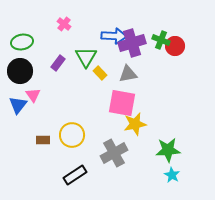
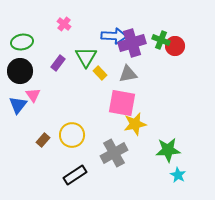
brown rectangle: rotated 48 degrees counterclockwise
cyan star: moved 6 px right
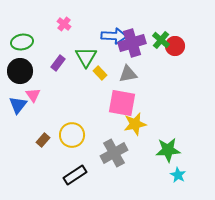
green cross: rotated 18 degrees clockwise
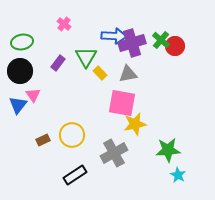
brown rectangle: rotated 24 degrees clockwise
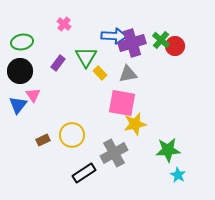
black rectangle: moved 9 px right, 2 px up
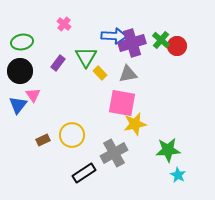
red circle: moved 2 px right
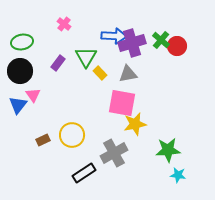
cyan star: rotated 21 degrees counterclockwise
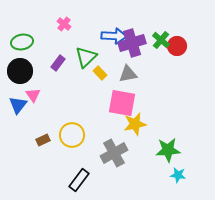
green triangle: rotated 15 degrees clockwise
black rectangle: moved 5 px left, 7 px down; rotated 20 degrees counterclockwise
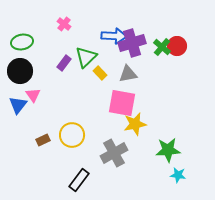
green cross: moved 1 px right, 7 px down
purple rectangle: moved 6 px right
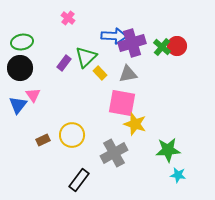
pink cross: moved 4 px right, 6 px up
black circle: moved 3 px up
yellow star: rotated 30 degrees clockwise
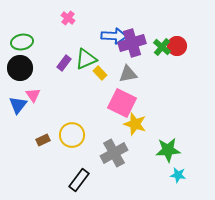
green triangle: moved 2 px down; rotated 20 degrees clockwise
pink square: rotated 16 degrees clockwise
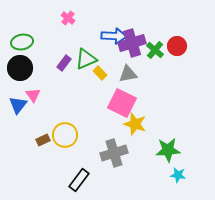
green cross: moved 7 px left, 3 px down
yellow circle: moved 7 px left
gray cross: rotated 12 degrees clockwise
